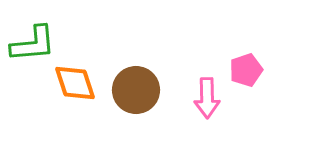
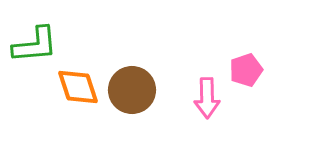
green L-shape: moved 2 px right, 1 px down
orange diamond: moved 3 px right, 4 px down
brown circle: moved 4 px left
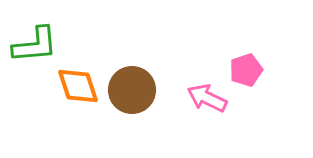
orange diamond: moved 1 px up
pink arrow: rotated 117 degrees clockwise
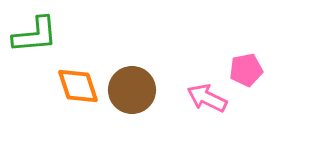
green L-shape: moved 10 px up
pink pentagon: rotated 8 degrees clockwise
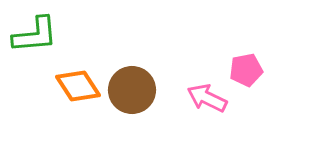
orange diamond: rotated 15 degrees counterclockwise
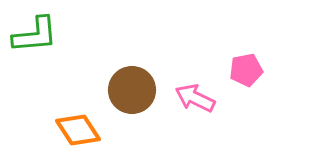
orange diamond: moved 44 px down
pink arrow: moved 12 px left
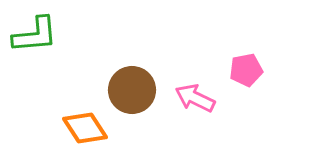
orange diamond: moved 7 px right, 2 px up
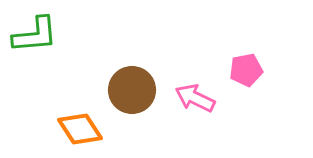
orange diamond: moved 5 px left, 1 px down
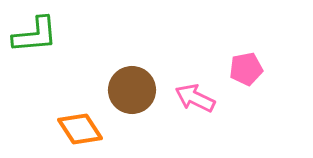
pink pentagon: moved 1 px up
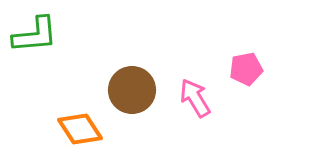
pink arrow: rotated 33 degrees clockwise
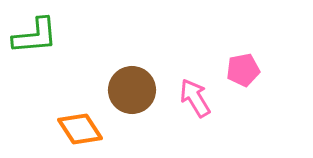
green L-shape: moved 1 px down
pink pentagon: moved 3 px left, 1 px down
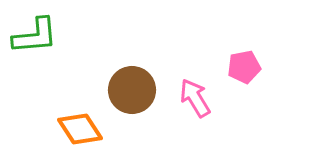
pink pentagon: moved 1 px right, 3 px up
